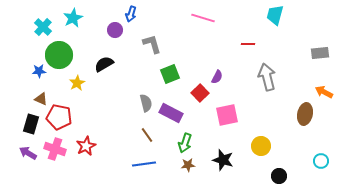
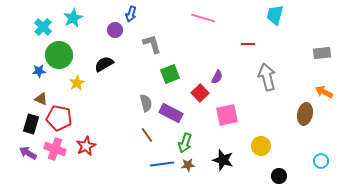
gray rectangle: moved 2 px right
red pentagon: moved 1 px down
blue line: moved 18 px right
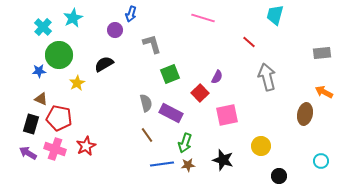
red line: moved 1 px right, 2 px up; rotated 40 degrees clockwise
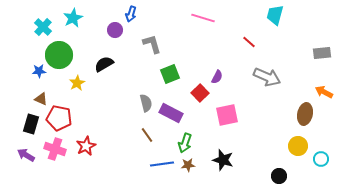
gray arrow: rotated 128 degrees clockwise
yellow circle: moved 37 px right
purple arrow: moved 2 px left, 2 px down
cyan circle: moved 2 px up
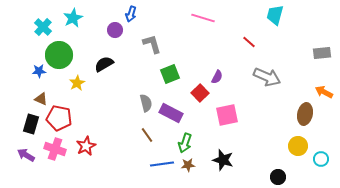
black circle: moved 1 px left, 1 px down
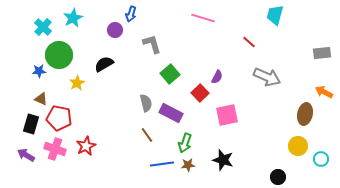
green square: rotated 18 degrees counterclockwise
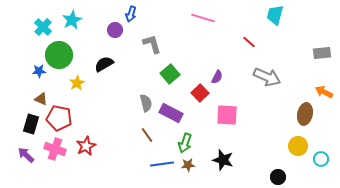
cyan star: moved 1 px left, 2 px down
pink square: rotated 15 degrees clockwise
purple arrow: rotated 12 degrees clockwise
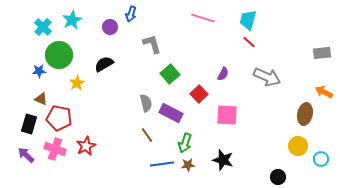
cyan trapezoid: moved 27 px left, 5 px down
purple circle: moved 5 px left, 3 px up
purple semicircle: moved 6 px right, 3 px up
red square: moved 1 px left, 1 px down
black rectangle: moved 2 px left
